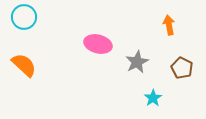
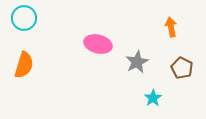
cyan circle: moved 1 px down
orange arrow: moved 2 px right, 2 px down
orange semicircle: rotated 64 degrees clockwise
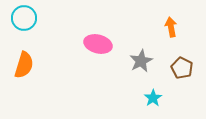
gray star: moved 4 px right, 1 px up
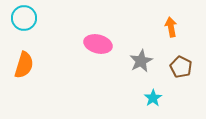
brown pentagon: moved 1 px left, 1 px up
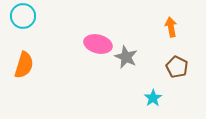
cyan circle: moved 1 px left, 2 px up
gray star: moved 15 px left, 4 px up; rotated 20 degrees counterclockwise
brown pentagon: moved 4 px left
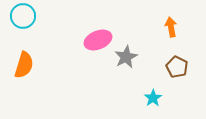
pink ellipse: moved 4 px up; rotated 36 degrees counterclockwise
gray star: rotated 20 degrees clockwise
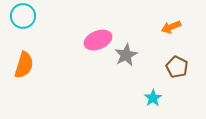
orange arrow: rotated 102 degrees counterclockwise
gray star: moved 2 px up
